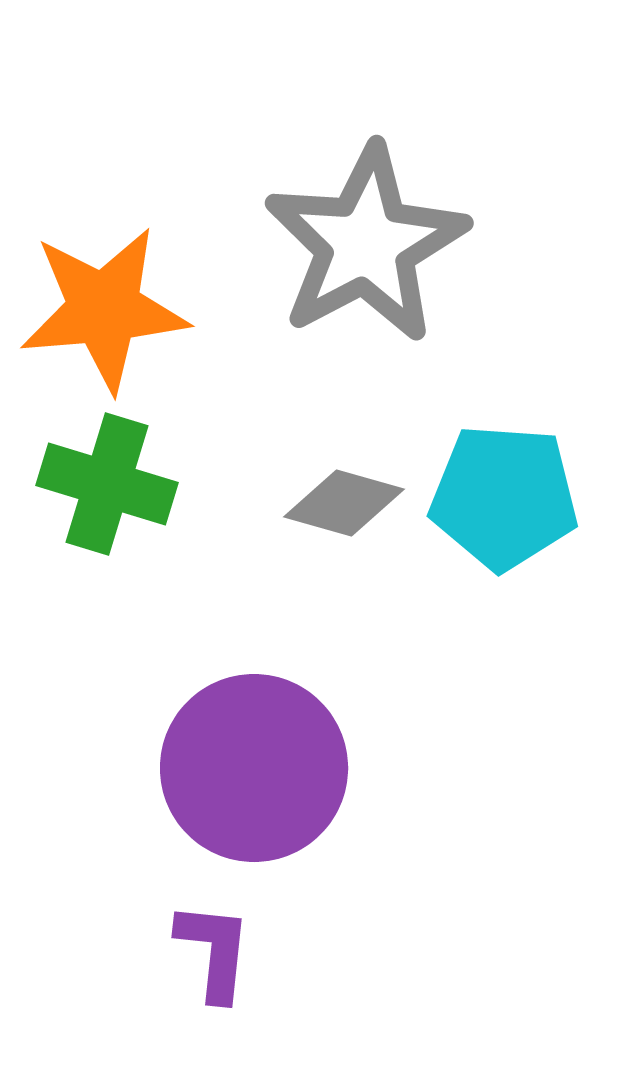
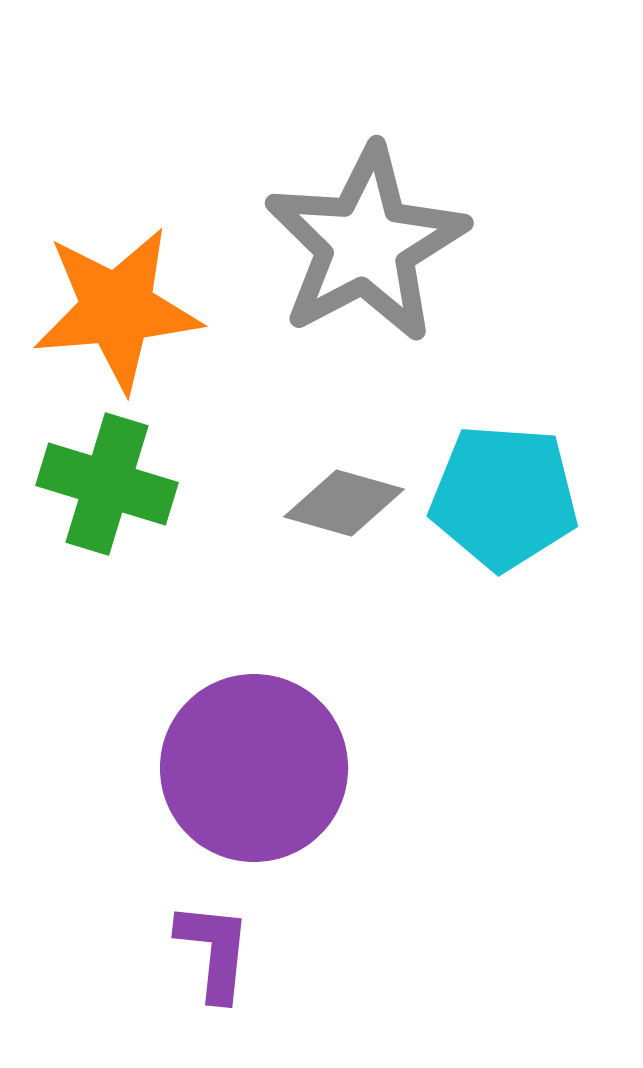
orange star: moved 13 px right
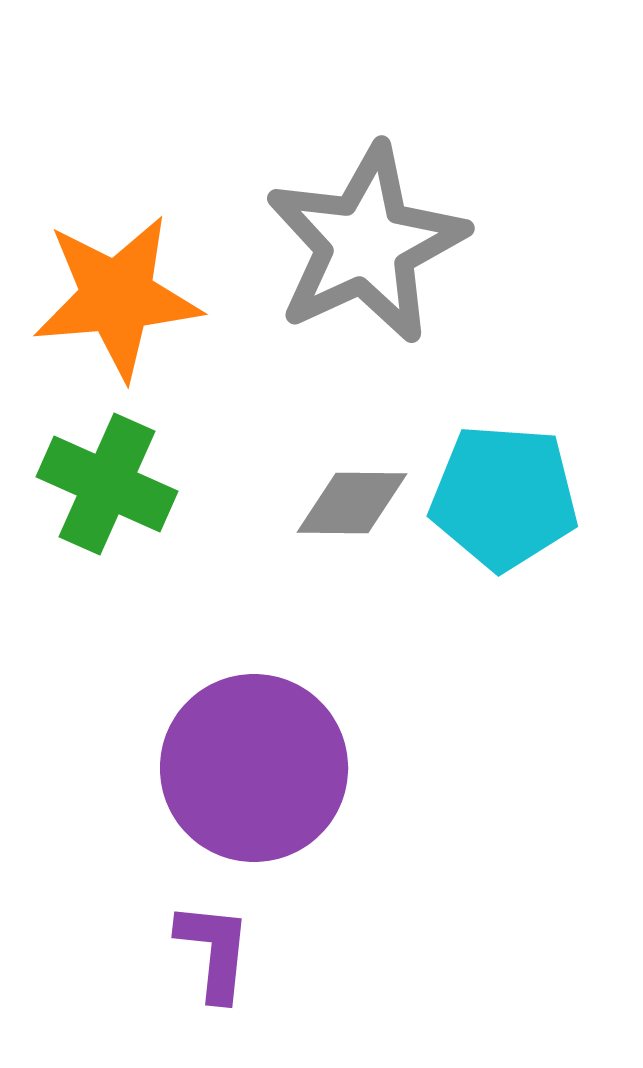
gray star: rotated 3 degrees clockwise
orange star: moved 12 px up
green cross: rotated 7 degrees clockwise
gray diamond: moved 8 px right; rotated 15 degrees counterclockwise
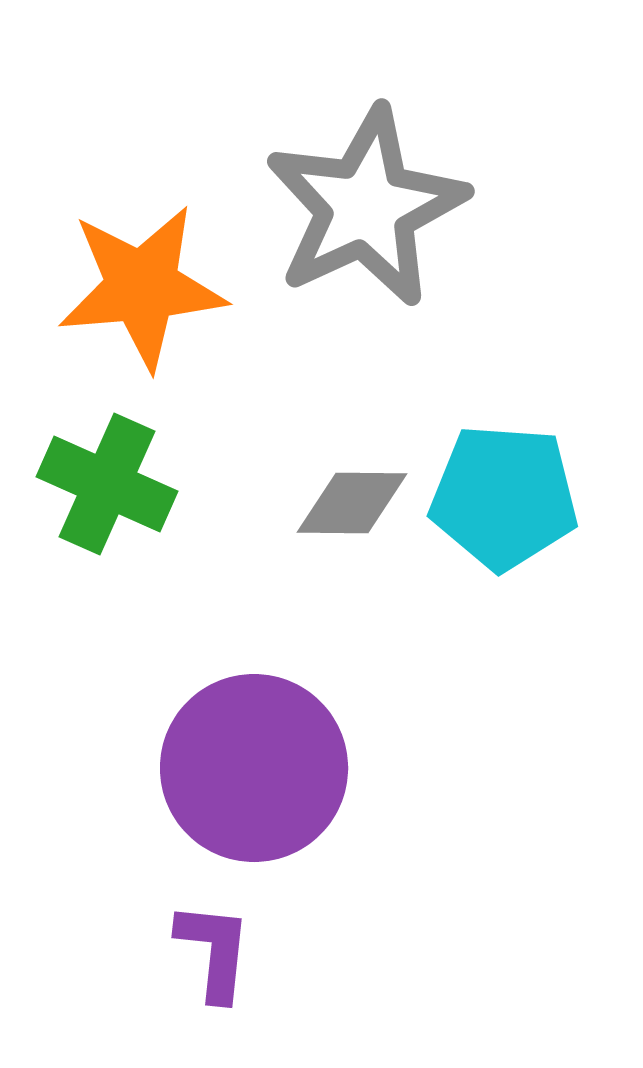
gray star: moved 37 px up
orange star: moved 25 px right, 10 px up
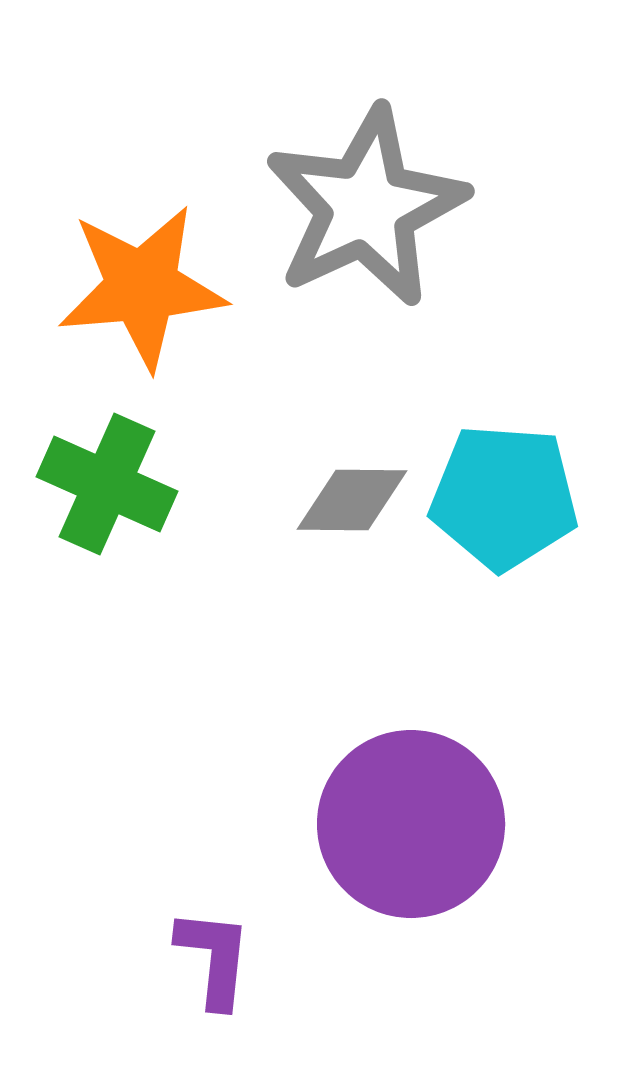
gray diamond: moved 3 px up
purple circle: moved 157 px right, 56 px down
purple L-shape: moved 7 px down
